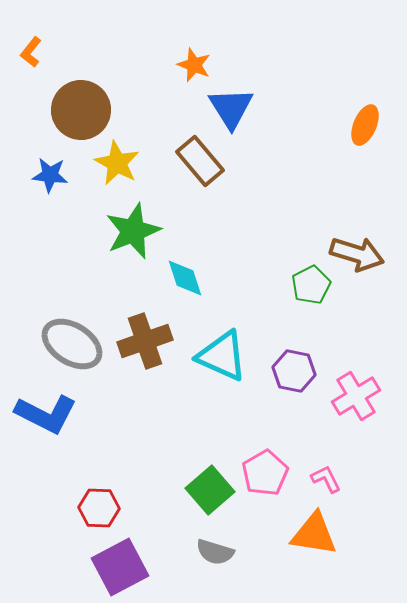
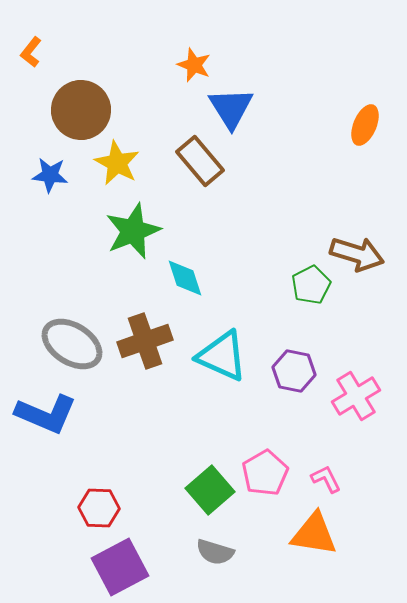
blue L-shape: rotated 4 degrees counterclockwise
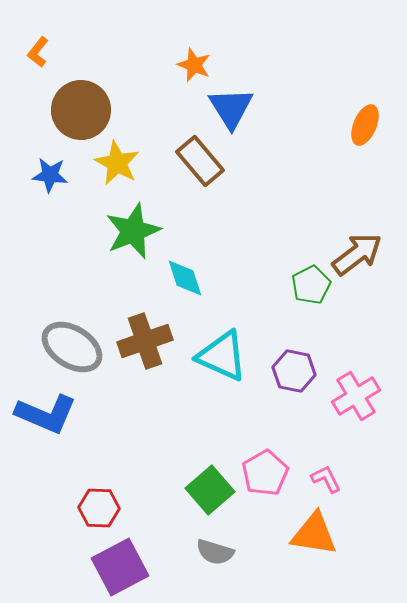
orange L-shape: moved 7 px right
brown arrow: rotated 54 degrees counterclockwise
gray ellipse: moved 3 px down
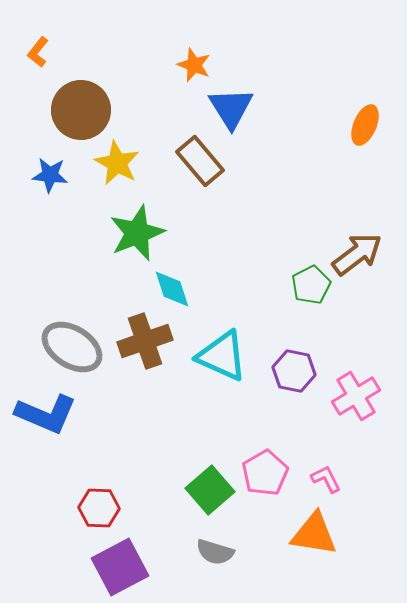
green star: moved 4 px right, 2 px down
cyan diamond: moved 13 px left, 11 px down
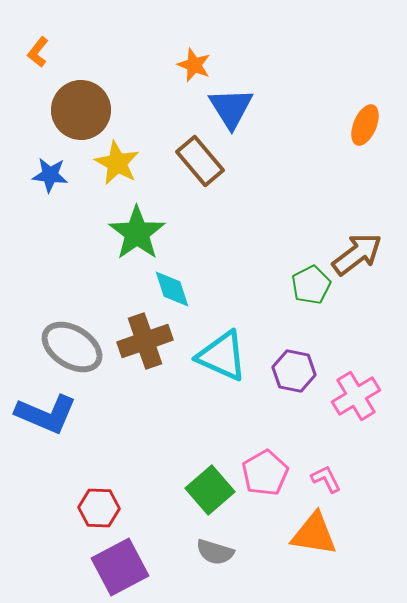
green star: rotated 14 degrees counterclockwise
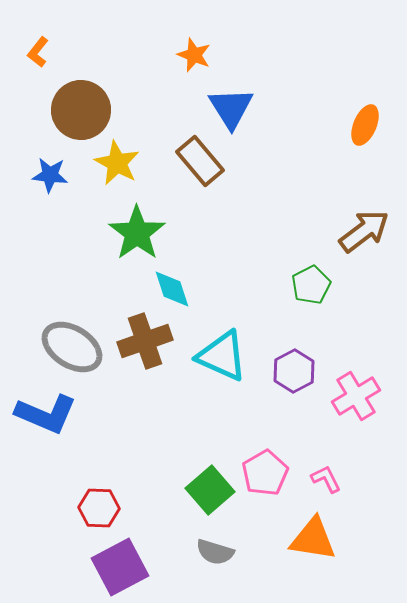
orange star: moved 10 px up
brown arrow: moved 7 px right, 23 px up
purple hexagon: rotated 21 degrees clockwise
orange triangle: moved 1 px left, 5 px down
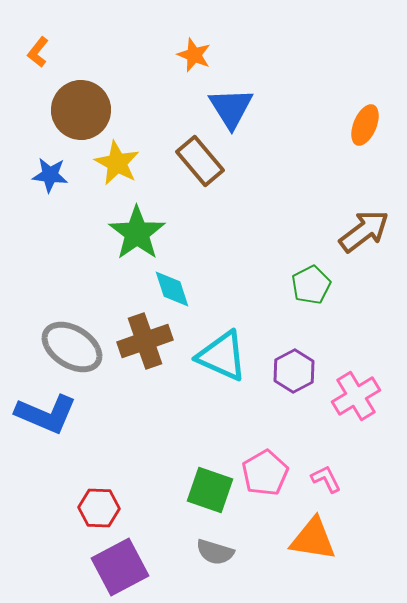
green square: rotated 30 degrees counterclockwise
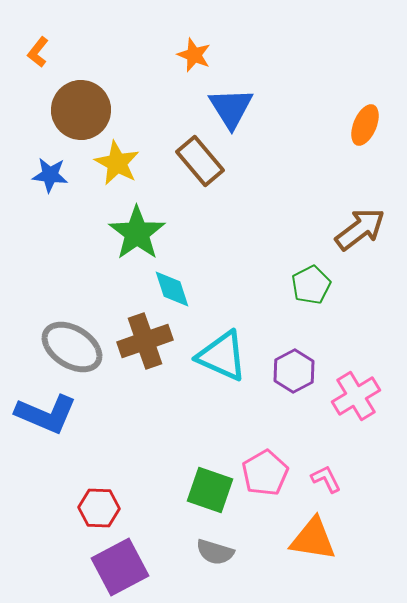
brown arrow: moved 4 px left, 2 px up
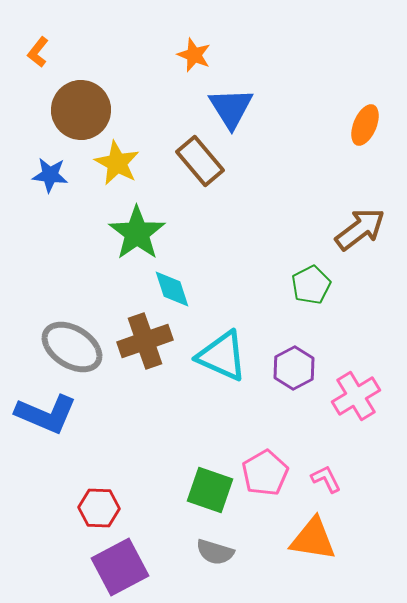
purple hexagon: moved 3 px up
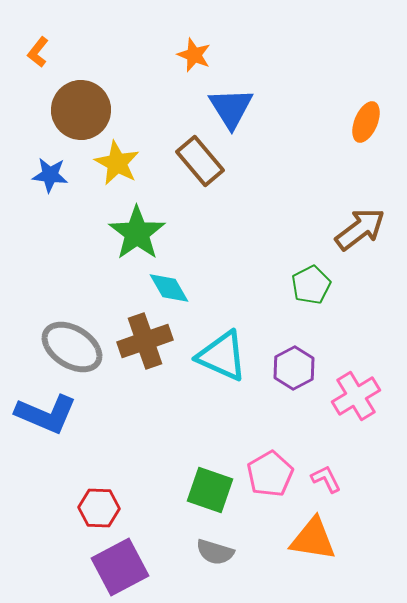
orange ellipse: moved 1 px right, 3 px up
cyan diamond: moved 3 px left, 1 px up; rotated 12 degrees counterclockwise
pink pentagon: moved 5 px right, 1 px down
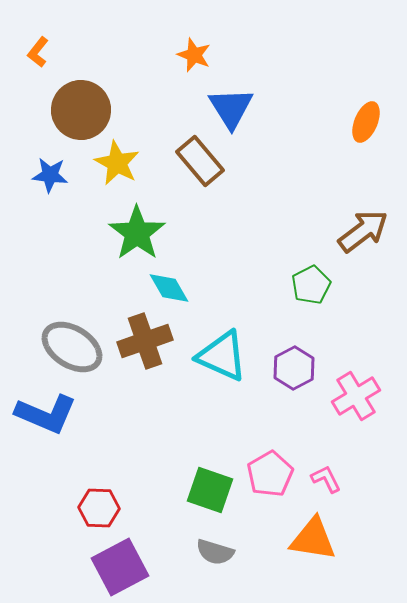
brown arrow: moved 3 px right, 2 px down
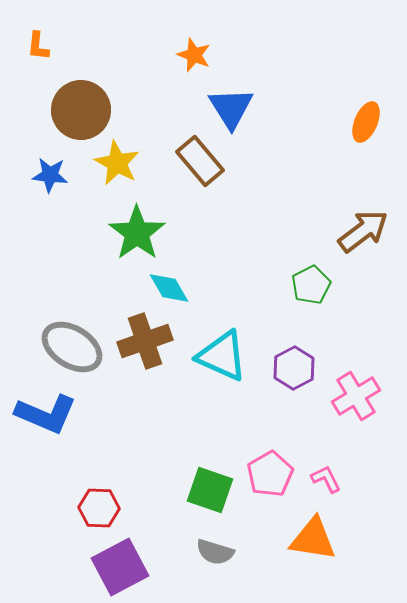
orange L-shape: moved 6 px up; rotated 32 degrees counterclockwise
